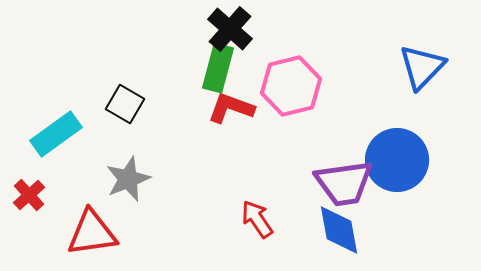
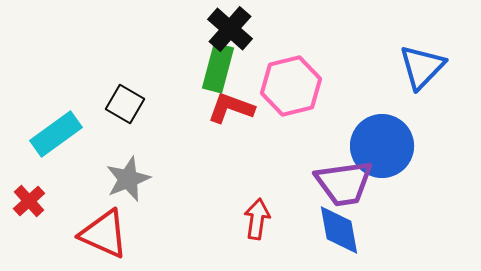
blue circle: moved 15 px left, 14 px up
red cross: moved 6 px down
red arrow: rotated 42 degrees clockwise
red triangle: moved 12 px right, 1 px down; rotated 32 degrees clockwise
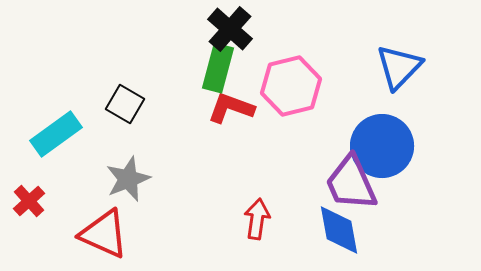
blue triangle: moved 23 px left
purple trapezoid: moved 7 px right; rotated 74 degrees clockwise
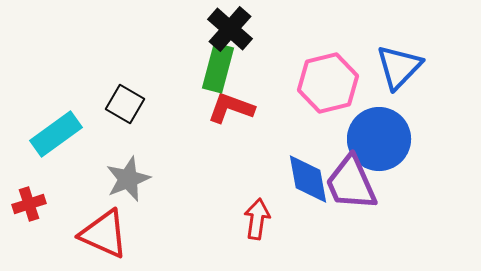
pink hexagon: moved 37 px right, 3 px up
blue circle: moved 3 px left, 7 px up
red cross: moved 3 px down; rotated 24 degrees clockwise
blue diamond: moved 31 px left, 51 px up
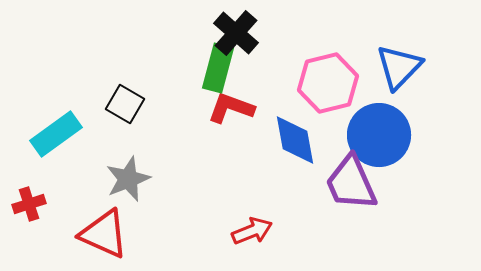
black cross: moved 6 px right, 4 px down
blue circle: moved 4 px up
blue diamond: moved 13 px left, 39 px up
red arrow: moved 5 px left, 12 px down; rotated 60 degrees clockwise
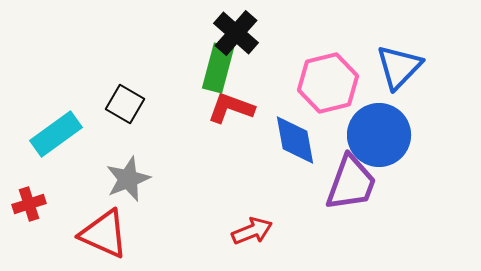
purple trapezoid: rotated 136 degrees counterclockwise
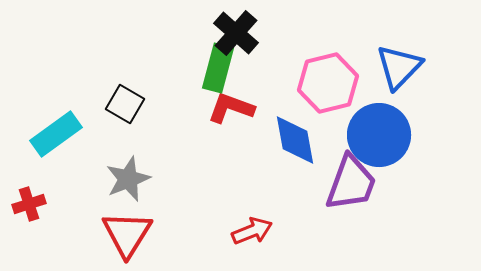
red triangle: moved 23 px right; rotated 38 degrees clockwise
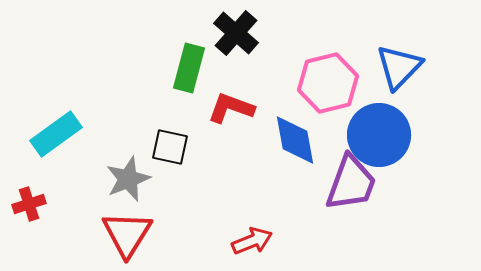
green rectangle: moved 29 px left
black square: moved 45 px right, 43 px down; rotated 18 degrees counterclockwise
red arrow: moved 10 px down
